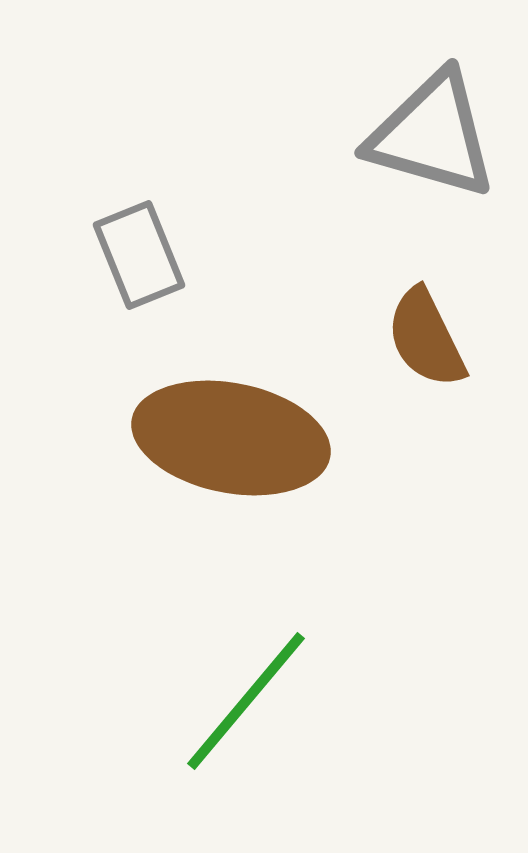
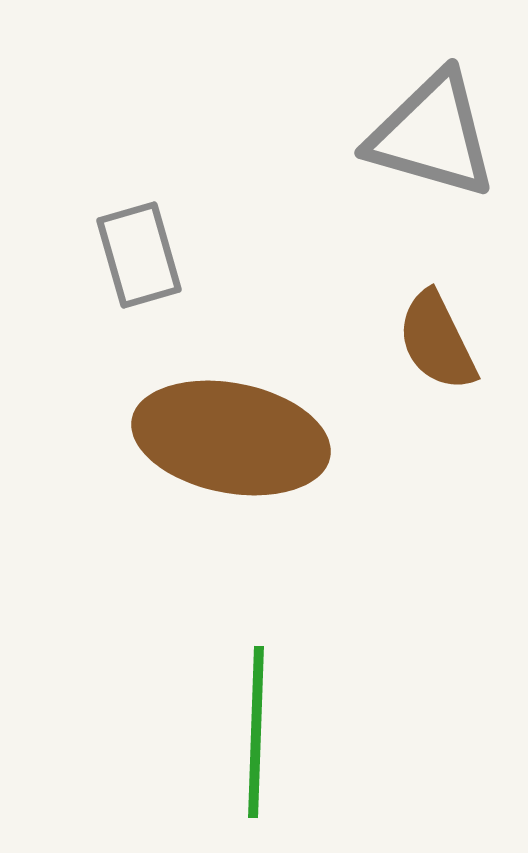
gray rectangle: rotated 6 degrees clockwise
brown semicircle: moved 11 px right, 3 px down
green line: moved 10 px right, 31 px down; rotated 38 degrees counterclockwise
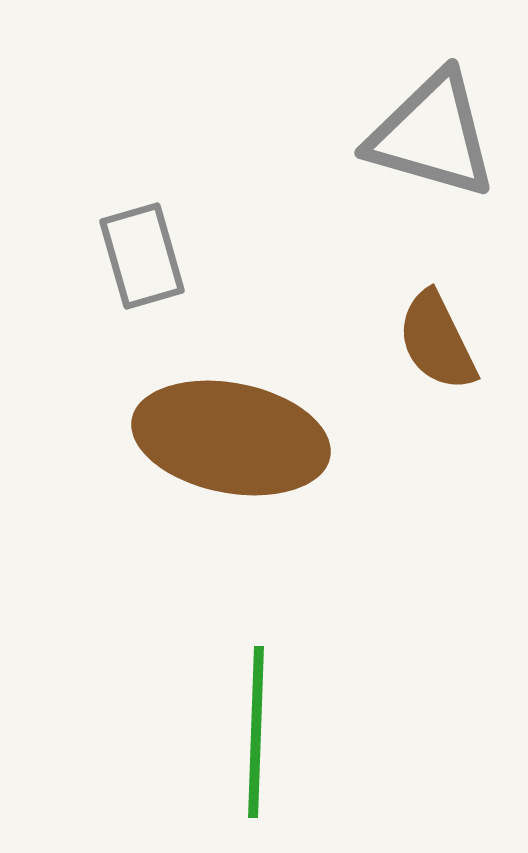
gray rectangle: moved 3 px right, 1 px down
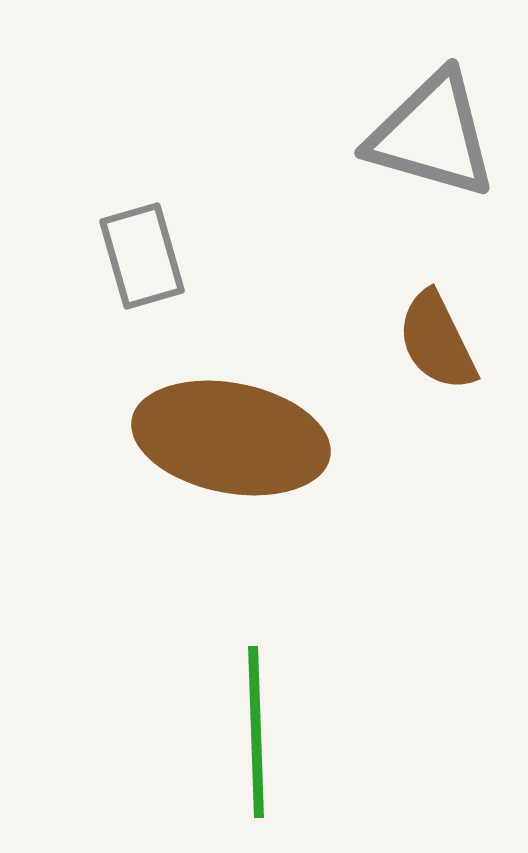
green line: rotated 4 degrees counterclockwise
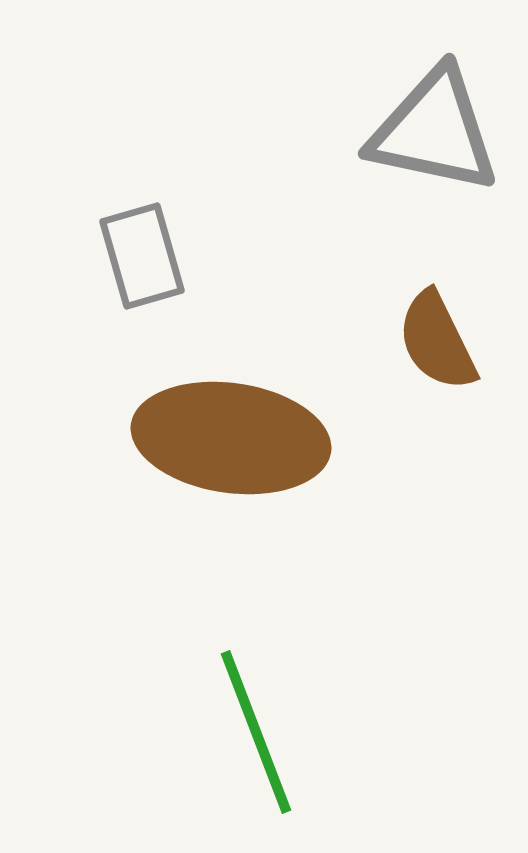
gray triangle: moved 2 px right, 4 px up; rotated 4 degrees counterclockwise
brown ellipse: rotated 3 degrees counterclockwise
green line: rotated 19 degrees counterclockwise
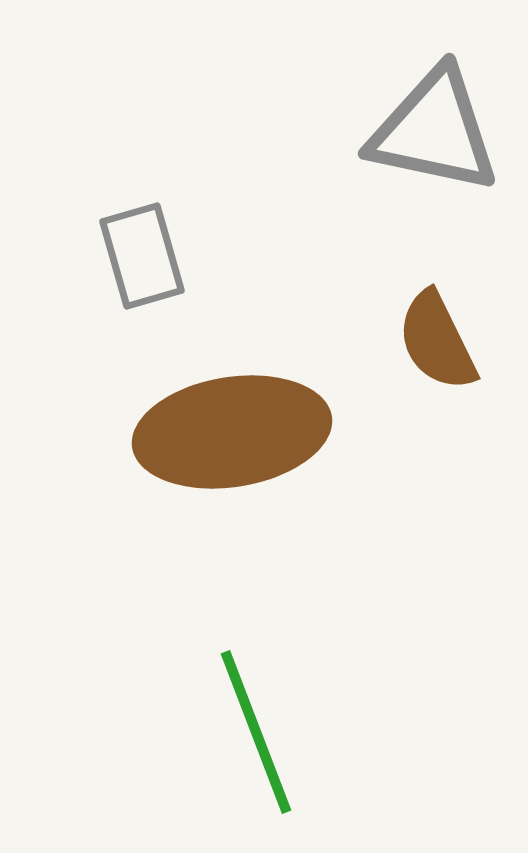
brown ellipse: moved 1 px right, 6 px up; rotated 17 degrees counterclockwise
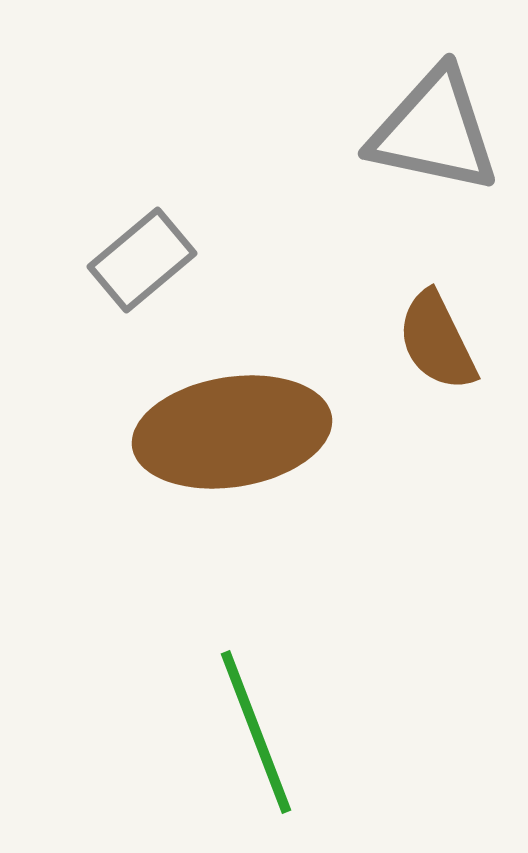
gray rectangle: moved 4 px down; rotated 66 degrees clockwise
